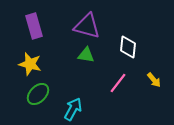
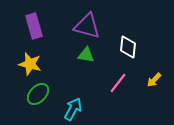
yellow arrow: rotated 84 degrees clockwise
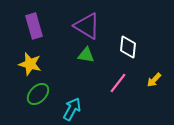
purple triangle: rotated 16 degrees clockwise
cyan arrow: moved 1 px left
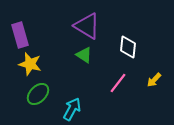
purple rectangle: moved 14 px left, 9 px down
green triangle: moved 2 px left; rotated 24 degrees clockwise
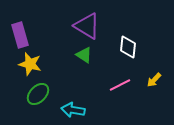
pink line: moved 2 px right, 2 px down; rotated 25 degrees clockwise
cyan arrow: moved 1 px right, 1 px down; rotated 110 degrees counterclockwise
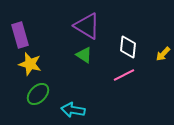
yellow arrow: moved 9 px right, 26 px up
pink line: moved 4 px right, 10 px up
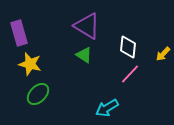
purple rectangle: moved 1 px left, 2 px up
pink line: moved 6 px right, 1 px up; rotated 20 degrees counterclockwise
cyan arrow: moved 34 px right, 2 px up; rotated 40 degrees counterclockwise
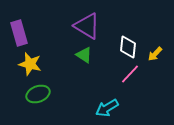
yellow arrow: moved 8 px left
green ellipse: rotated 25 degrees clockwise
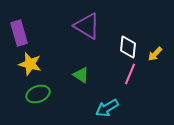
green triangle: moved 3 px left, 20 px down
pink line: rotated 20 degrees counterclockwise
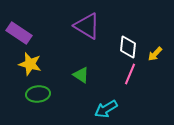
purple rectangle: rotated 40 degrees counterclockwise
green ellipse: rotated 15 degrees clockwise
cyan arrow: moved 1 px left, 1 px down
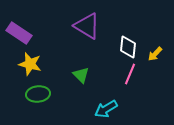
green triangle: rotated 12 degrees clockwise
